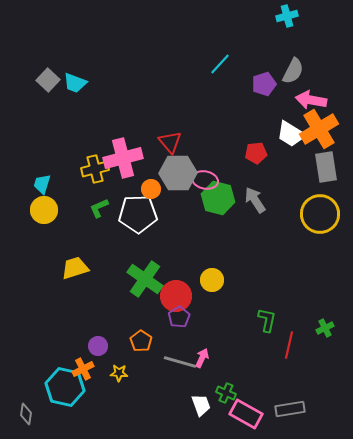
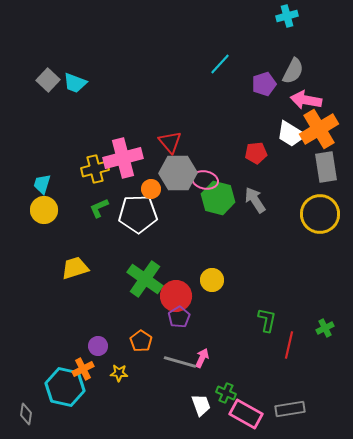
pink arrow at (311, 100): moved 5 px left
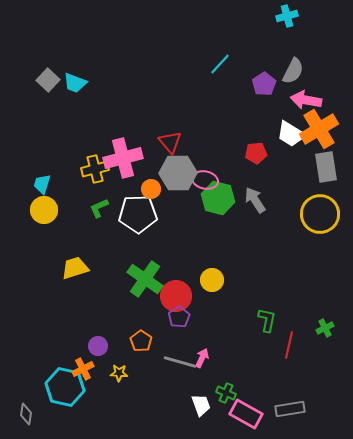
purple pentagon at (264, 84): rotated 15 degrees counterclockwise
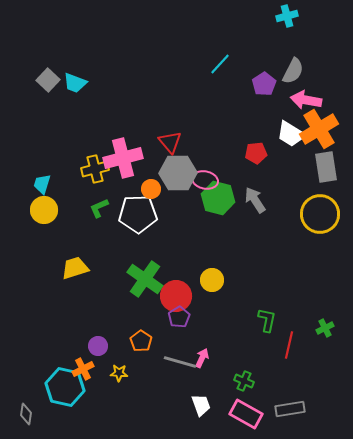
green cross at (226, 393): moved 18 px right, 12 px up
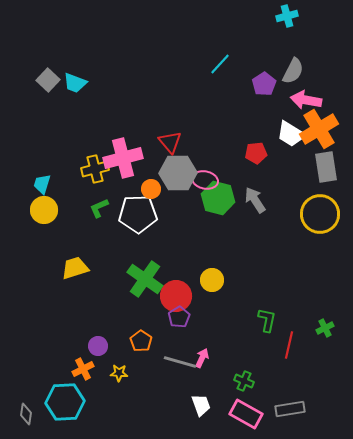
cyan hexagon at (65, 387): moved 15 px down; rotated 15 degrees counterclockwise
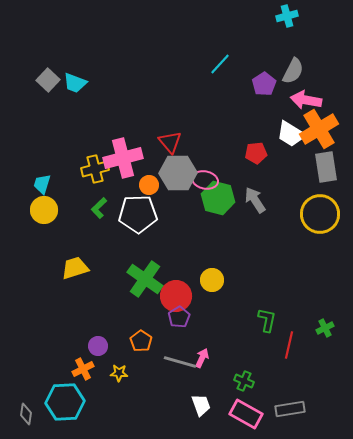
orange circle at (151, 189): moved 2 px left, 4 px up
green L-shape at (99, 208): rotated 20 degrees counterclockwise
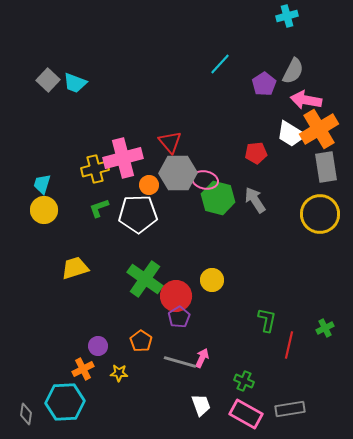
green L-shape at (99, 208): rotated 25 degrees clockwise
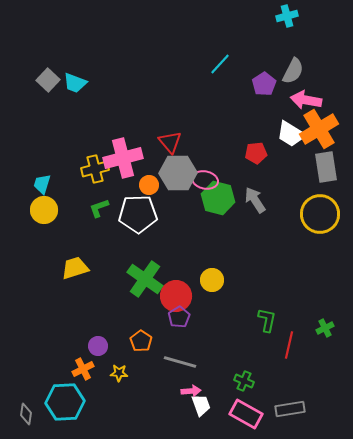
pink arrow at (202, 358): moved 11 px left, 33 px down; rotated 60 degrees clockwise
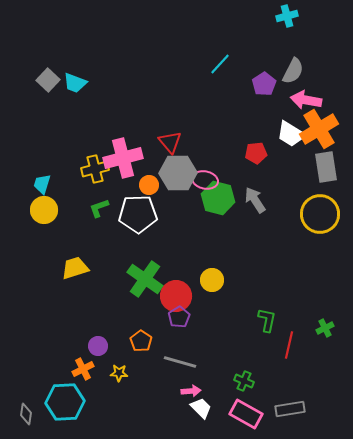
white trapezoid at (201, 405): moved 3 px down; rotated 25 degrees counterclockwise
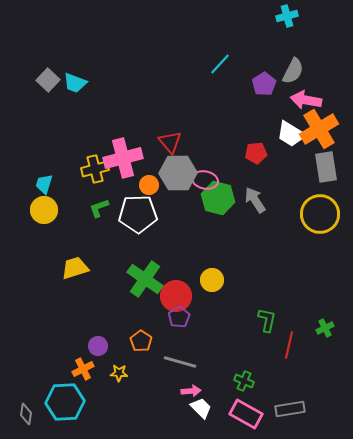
cyan trapezoid at (42, 184): moved 2 px right
